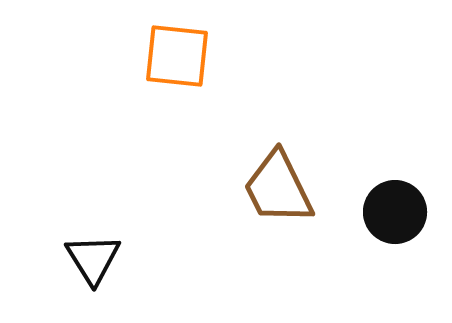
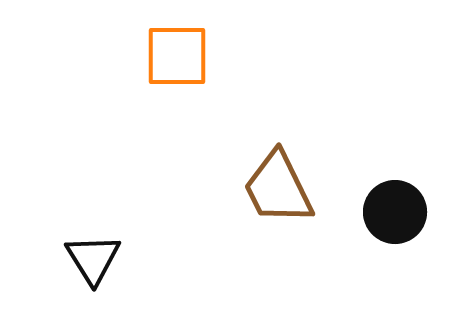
orange square: rotated 6 degrees counterclockwise
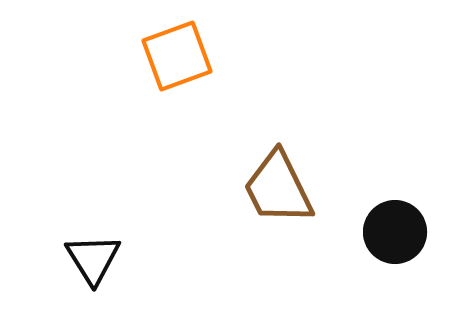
orange square: rotated 20 degrees counterclockwise
black circle: moved 20 px down
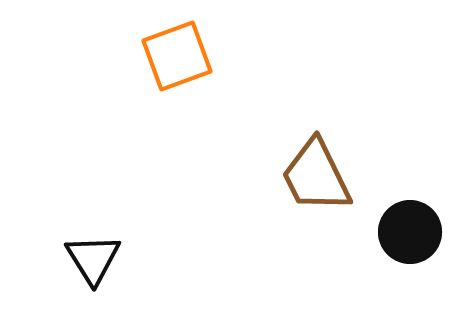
brown trapezoid: moved 38 px right, 12 px up
black circle: moved 15 px right
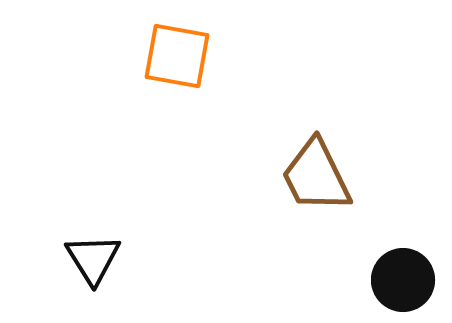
orange square: rotated 30 degrees clockwise
black circle: moved 7 px left, 48 px down
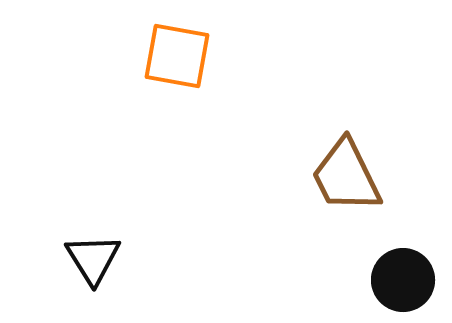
brown trapezoid: moved 30 px right
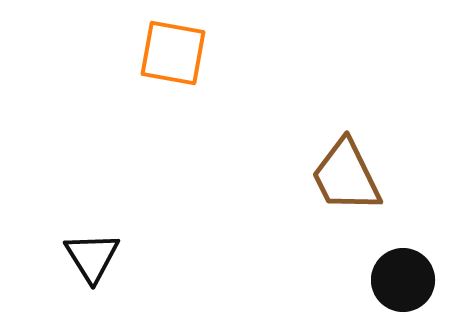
orange square: moved 4 px left, 3 px up
black triangle: moved 1 px left, 2 px up
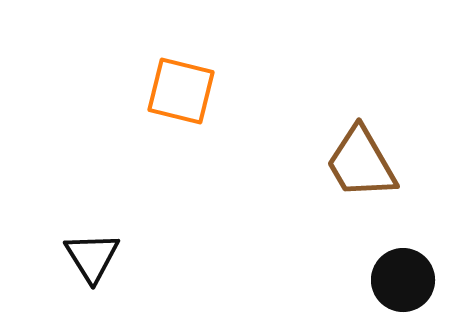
orange square: moved 8 px right, 38 px down; rotated 4 degrees clockwise
brown trapezoid: moved 15 px right, 13 px up; rotated 4 degrees counterclockwise
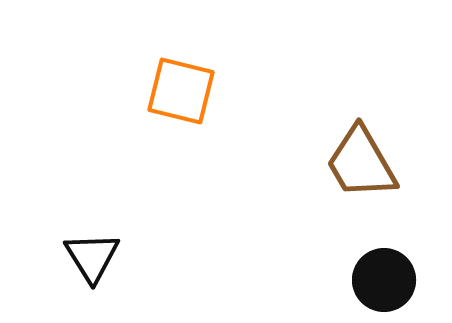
black circle: moved 19 px left
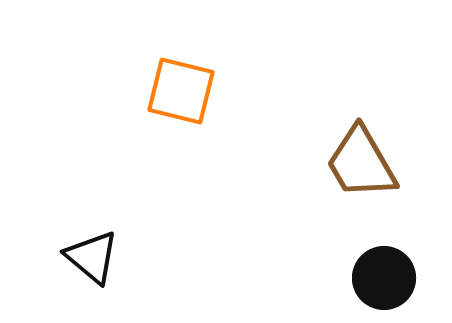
black triangle: rotated 18 degrees counterclockwise
black circle: moved 2 px up
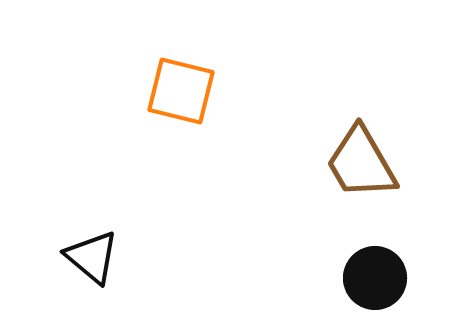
black circle: moved 9 px left
